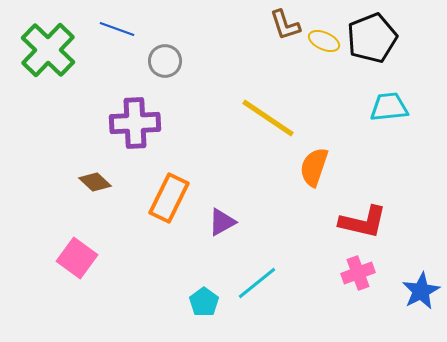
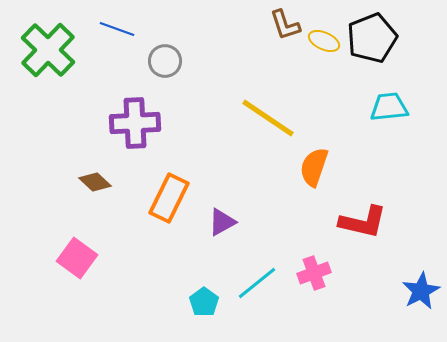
pink cross: moved 44 px left
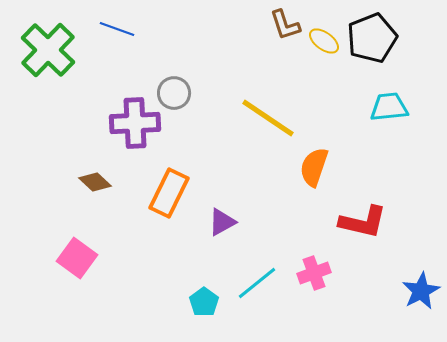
yellow ellipse: rotated 12 degrees clockwise
gray circle: moved 9 px right, 32 px down
orange rectangle: moved 5 px up
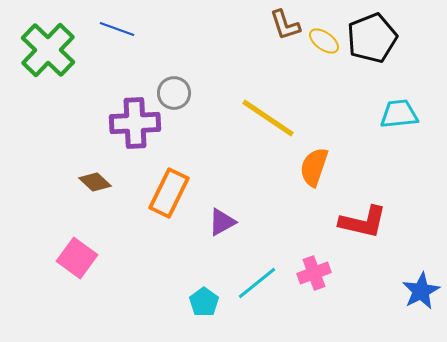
cyan trapezoid: moved 10 px right, 7 px down
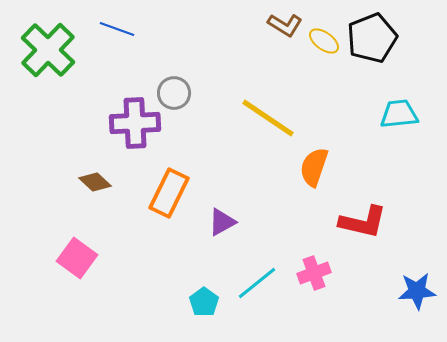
brown L-shape: rotated 40 degrees counterclockwise
blue star: moved 4 px left; rotated 24 degrees clockwise
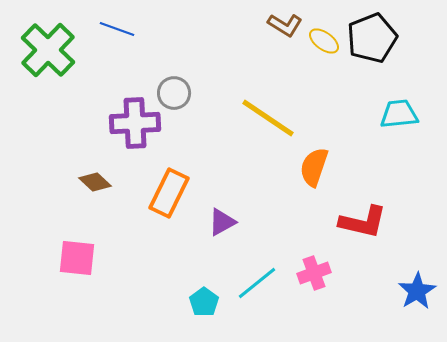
pink square: rotated 30 degrees counterclockwise
blue star: rotated 27 degrees counterclockwise
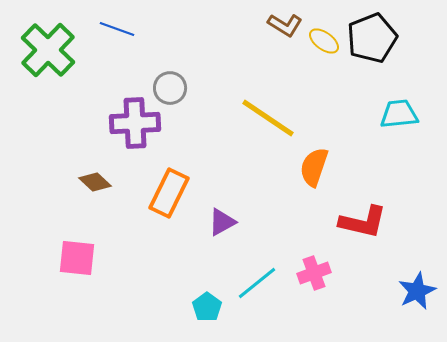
gray circle: moved 4 px left, 5 px up
blue star: rotated 6 degrees clockwise
cyan pentagon: moved 3 px right, 5 px down
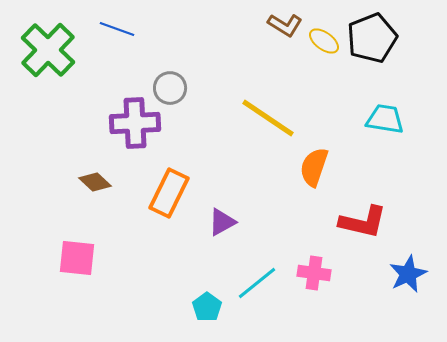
cyan trapezoid: moved 14 px left, 5 px down; rotated 15 degrees clockwise
pink cross: rotated 28 degrees clockwise
blue star: moved 9 px left, 17 px up
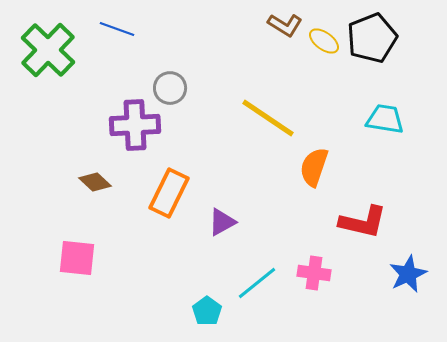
purple cross: moved 2 px down
cyan pentagon: moved 4 px down
